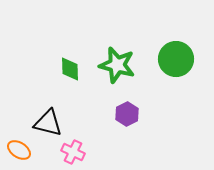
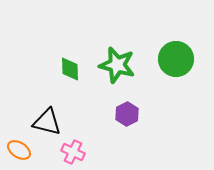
black triangle: moved 1 px left, 1 px up
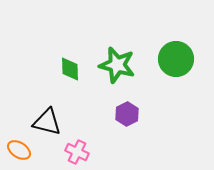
pink cross: moved 4 px right
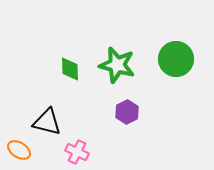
purple hexagon: moved 2 px up
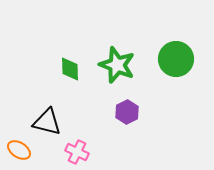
green star: rotated 6 degrees clockwise
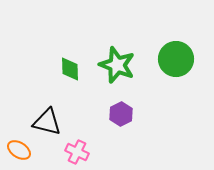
purple hexagon: moved 6 px left, 2 px down
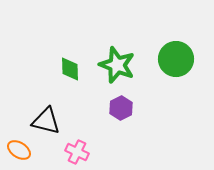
purple hexagon: moved 6 px up
black triangle: moved 1 px left, 1 px up
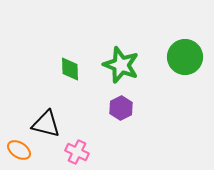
green circle: moved 9 px right, 2 px up
green star: moved 4 px right
black triangle: moved 3 px down
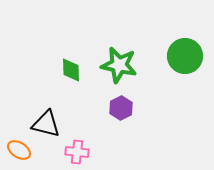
green circle: moved 1 px up
green star: moved 2 px left; rotated 9 degrees counterclockwise
green diamond: moved 1 px right, 1 px down
pink cross: rotated 20 degrees counterclockwise
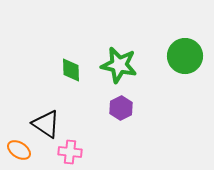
black triangle: rotated 20 degrees clockwise
pink cross: moved 7 px left
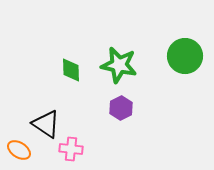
pink cross: moved 1 px right, 3 px up
